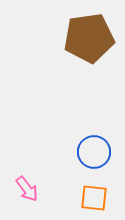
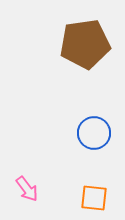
brown pentagon: moved 4 px left, 6 px down
blue circle: moved 19 px up
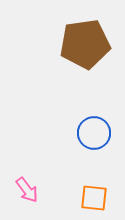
pink arrow: moved 1 px down
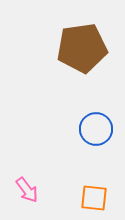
brown pentagon: moved 3 px left, 4 px down
blue circle: moved 2 px right, 4 px up
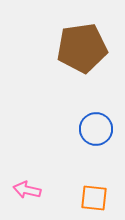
pink arrow: rotated 140 degrees clockwise
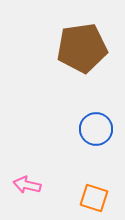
pink arrow: moved 5 px up
orange square: rotated 12 degrees clockwise
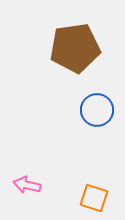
brown pentagon: moved 7 px left
blue circle: moved 1 px right, 19 px up
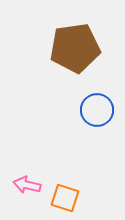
orange square: moved 29 px left
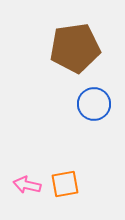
blue circle: moved 3 px left, 6 px up
orange square: moved 14 px up; rotated 28 degrees counterclockwise
